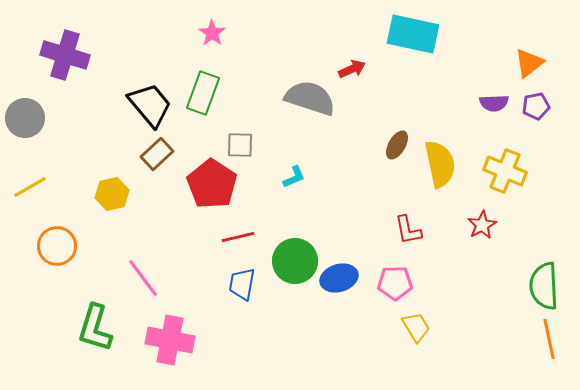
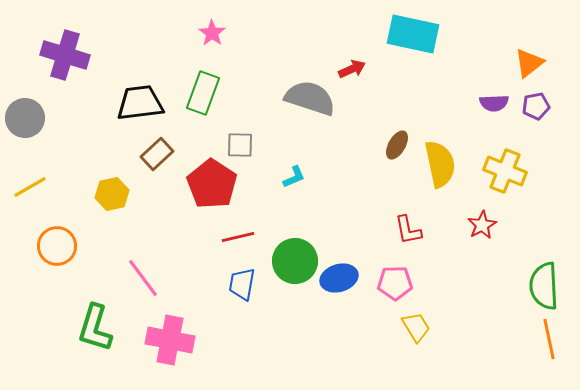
black trapezoid: moved 10 px left, 2 px up; rotated 57 degrees counterclockwise
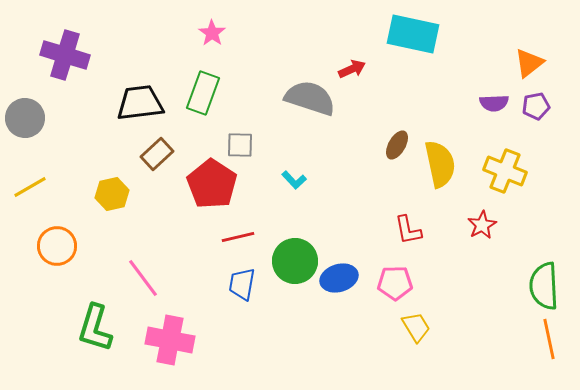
cyan L-shape: moved 3 px down; rotated 70 degrees clockwise
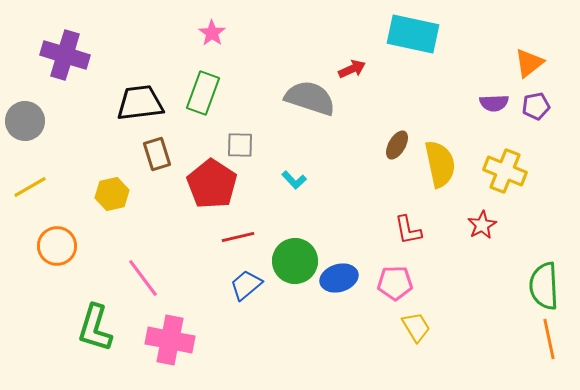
gray circle: moved 3 px down
brown rectangle: rotated 64 degrees counterclockwise
blue trapezoid: moved 4 px right, 1 px down; rotated 40 degrees clockwise
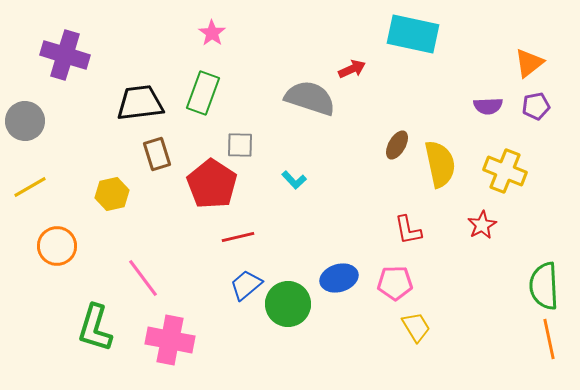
purple semicircle: moved 6 px left, 3 px down
green circle: moved 7 px left, 43 px down
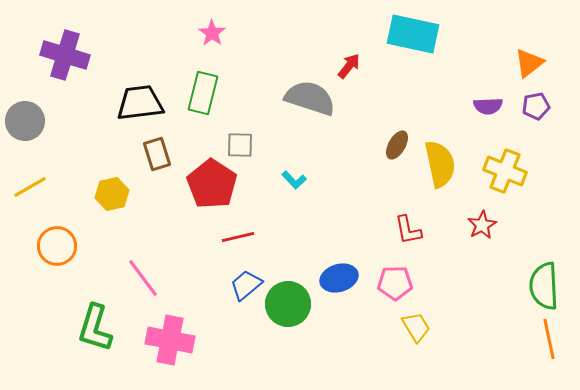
red arrow: moved 3 px left, 3 px up; rotated 28 degrees counterclockwise
green rectangle: rotated 6 degrees counterclockwise
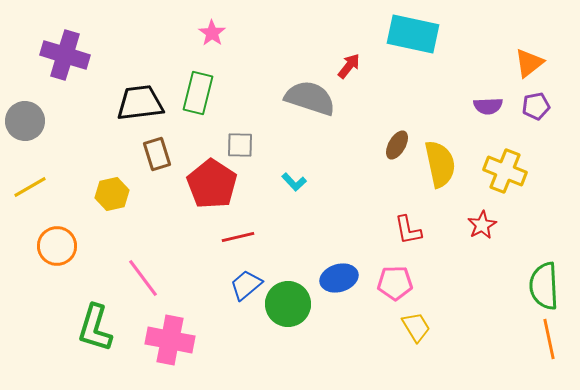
green rectangle: moved 5 px left
cyan L-shape: moved 2 px down
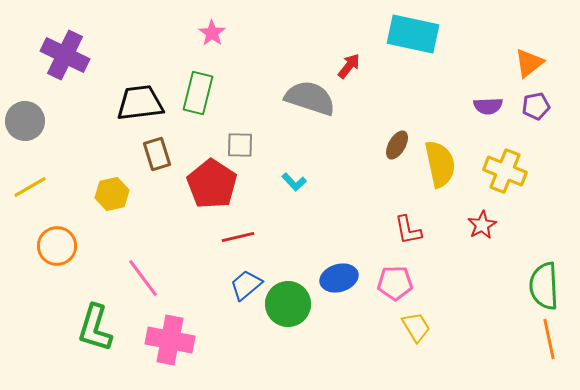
purple cross: rotated 9 degrees clockwise
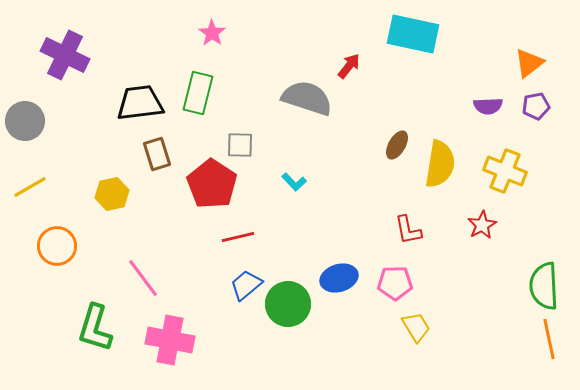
gray semicircle: moved 3 px left
yellow semicircle: rotated 21 degrees clockwise
